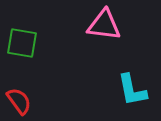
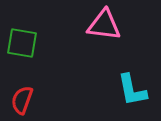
red semicircle: moved 3 px right, 1 px up; rotated 124 degrees counterclockwise
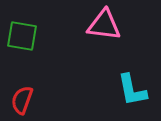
green square: moved 7 px up
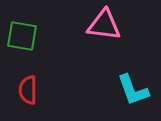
cyan L-shape: moved 1 px right; rotated 9 degrees counterclockwise
red semicircle: moved 6 px right, 10 px up; rotated 20 degrees counterclockwise
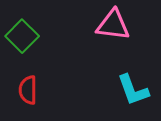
pink triangle: moved 9 px right
green square: rotated 36 degrees clockwise
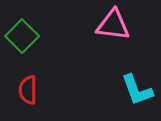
cyan L-shape: moved 4 px right
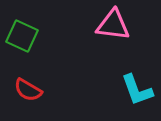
green square: rotated 20 degrees counterclockwise
red semicircle: rotated 60 degrees counterclockwise
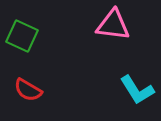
cyan L-shape: rotated 12 degrees counterclockwise
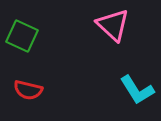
pink triangle: rotated 36 degrees clockwise
red semicircle: rotated 16 degrees counterclockwise
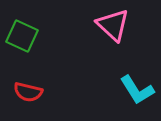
red semicircle: moved 2 px down
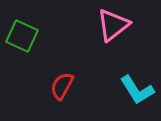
pink triangle: rotated 39 degrees clockwise
red semicircle: moved 34 px right, 6 px up; rotated 104 degrees clockwise
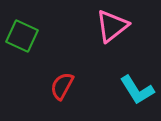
pink triangle: moved 1 px left, 1 px down
